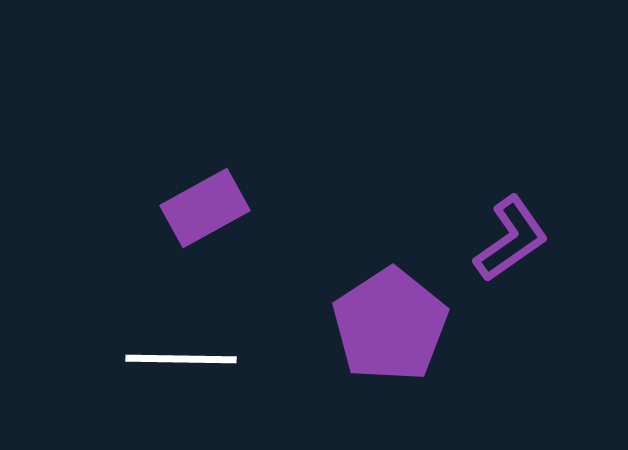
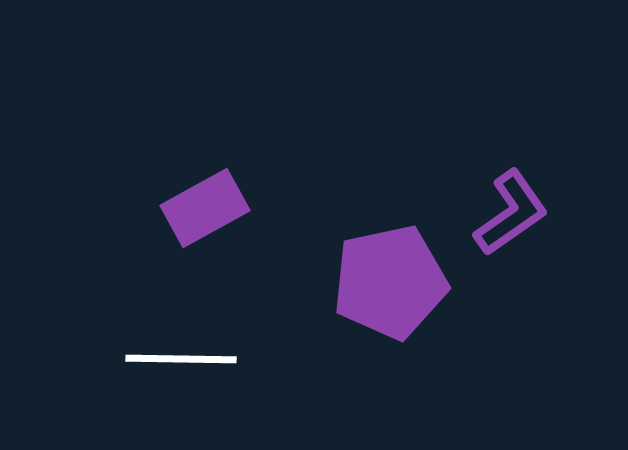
purple L-shape: moved 26 px up
purple pentagon: moved 43 px up; rotated 21 degrees clockwise
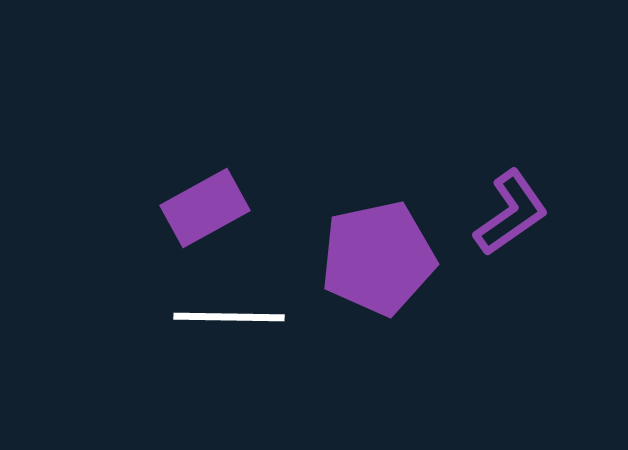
purple pentagon: moved 12 px left, 24 px up
white line: moved 48 px right, 42 px up
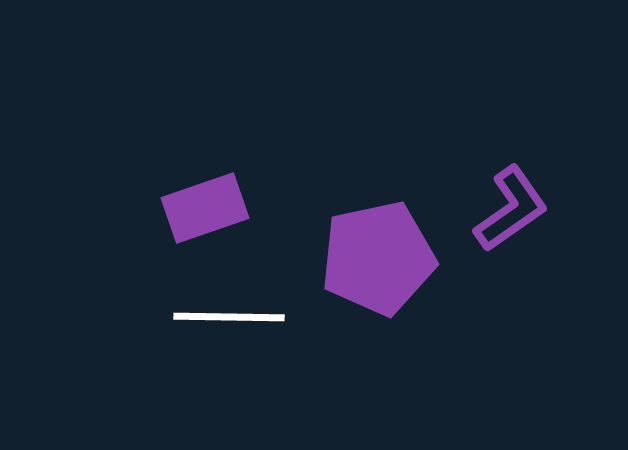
purple rectangle: rotated 10 degrees clockwise
purple L-shape: moved 4 px up
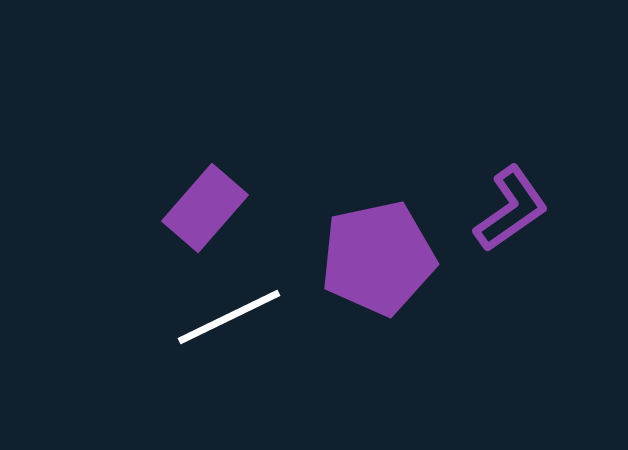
purple rectangle: rotated 30 degrees counterclockwise
white line: rotated 27 degrees counterclockwise
